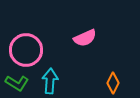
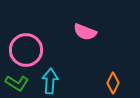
pink semicircle: moved 6 px up; rotated 45 degrees clockwise
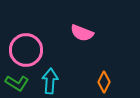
pink semicircle: moved 3 px left, 1 px down
orange diamond: moved 9 px left, 1 px up
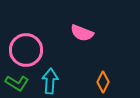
orange diamond: moved 1 px left
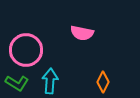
pink semicircle: rotated 10 degrees counterclockwise
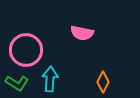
cyan arrow: moved 2 px up
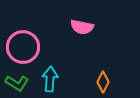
pink semicircle: moved 6 px up
pink circle: moved 3 px left, 3 px up
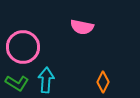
cyan arrow: moved 4 px left, 1 px down
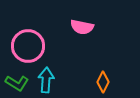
pink circle: moved 5 px right, 1 px up
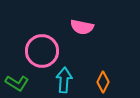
pink circle: moved 14 px right, 5 px down
cyan arrow: moved 18 px right
